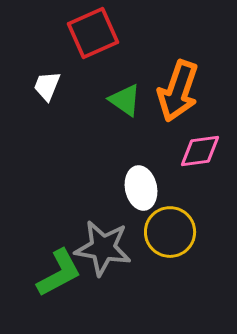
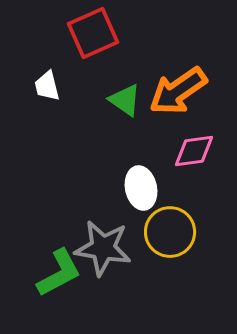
white trapezoid: rotated 36 degrees counterclockwise
orange arrow: rotated 36 degrees clockwise
pink diamond: moved 6 px left
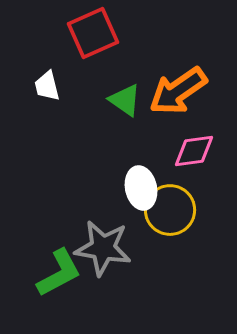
yellow circle: moved 22 px up
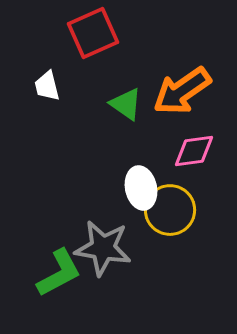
orange arrow: moved 4 px right
green triangle: moved 1 px right, 4 px down
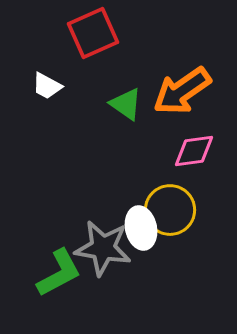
white trapezoid: rotated 48 degrees counterclockwise
white ellipse: moved 40 px down
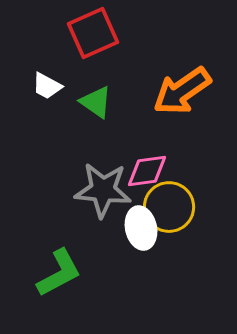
green triangle: moved 30 px left, 2 px up
pink diamond: moved 47 px left, 20 px down
yellow circle: moved 1 px left, 3 px up
gray star: moved 58 px up; rotated 4 degrees counterclockwise
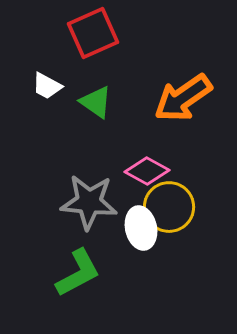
orange arrow: moved 1 px right, 7 px down
pink diamond: rotated 36 degrees clockwise
gray star: moved 14 px left, 12 px down
green L-shape: moved 19 px right
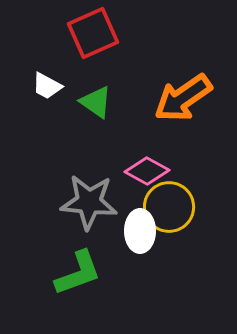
white ellipse: moved 1 px left, 3 px down; rotated 12 degrees clockwise
green L-shape: rotated 8 degrees clockwise
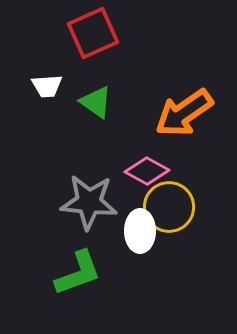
white trapezoid: rotated 32 degrees counterclockwise
orange arrow: moved 1 px right, 15 px down
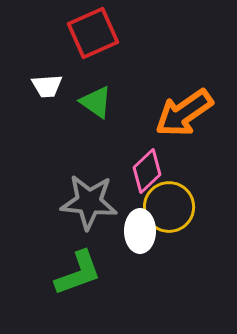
pink diamond: rotated 72 degrees counterclockwise
